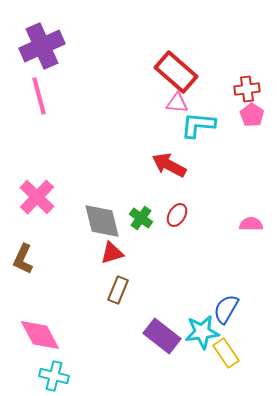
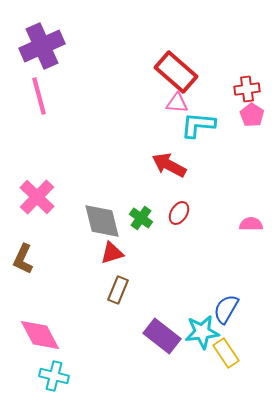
red ellipse: moved 2 px right, 2 px up
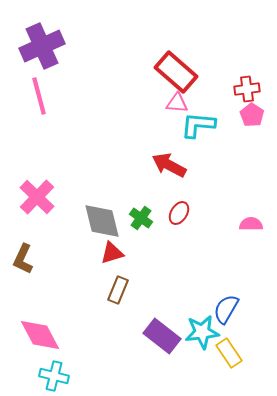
yellow rectangle: moved 3 px right
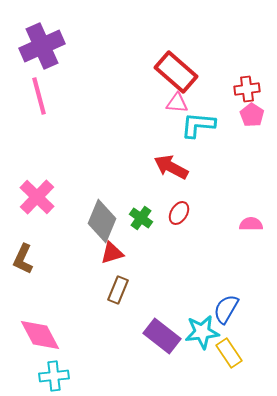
red arrow: moved 2 px right, 2 px down
gray diamond: rotated 36 degrees clockwise
cyan cross: rotated 20 degrees counterclockwise
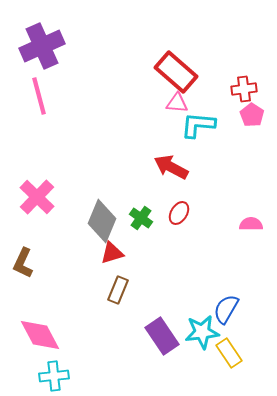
red cross: moved 3 px left
brown L-shape: moved 4 px down
purple rectangle: rotated 18 degrees clockwise
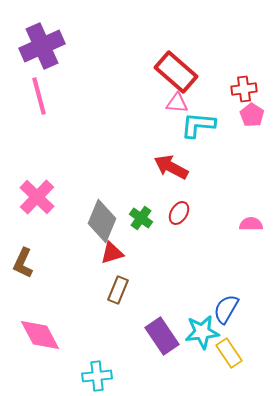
cyan cross: moved 43 px right
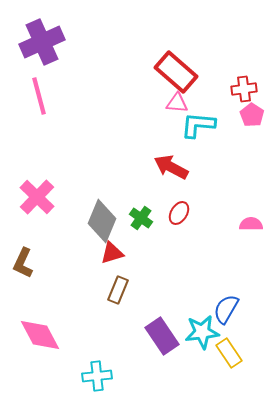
purple cross: moved 4 px up
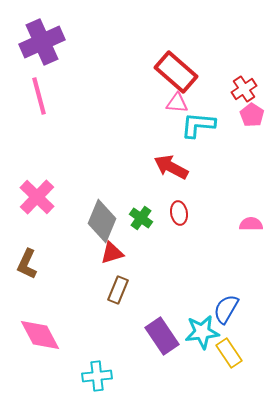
red cross: rotated 25 degrees counterclockwise
red ellipse: rotated 40 degrees counterclockwise
brown L-shape: moved 4 px right, 1 px down
